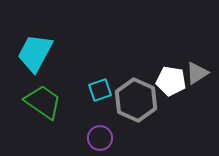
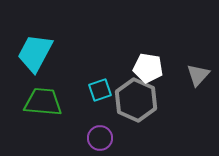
gray triangle: moved 1 px right, 2 px down; rotated 15 degrees counterclockwise
white pentagon: moved 23 px left, 13 px up
green trapezoid: rotated 30 degrees counterclockwise
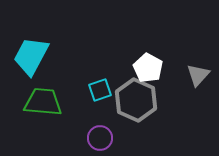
cyan trapezoid: moved 4 px left, 3 px down
white pentagon: rotated 20 degrees clockwise
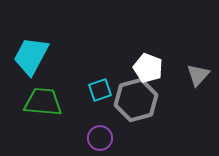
white pentagon: rotated 8 degrees counterclockwise
gray hexagon: rotated 21 degrees clockwise
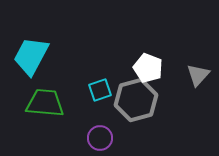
green trapezoid: moved 2 px right, 1 px down
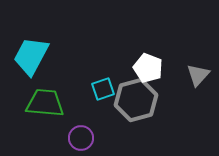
cyan square: moved 3 px right, 1 px up
purple circle: moved 19 px left
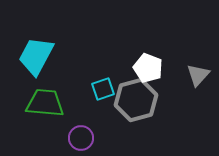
cyan trapezoid: moved 5 px right
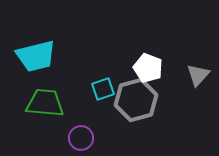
cyan trapezoid: rotated 132 degrees counterclockwise
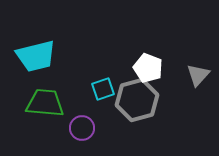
gray hexagon: moved 1 px right
purple circle: moved 1 px right, 10 px up
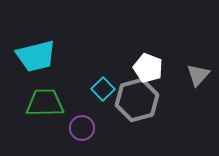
cyan square: rotated 25 degrees counterclockwise
green trapezoid: rotated 6 degrees counterclockwise
